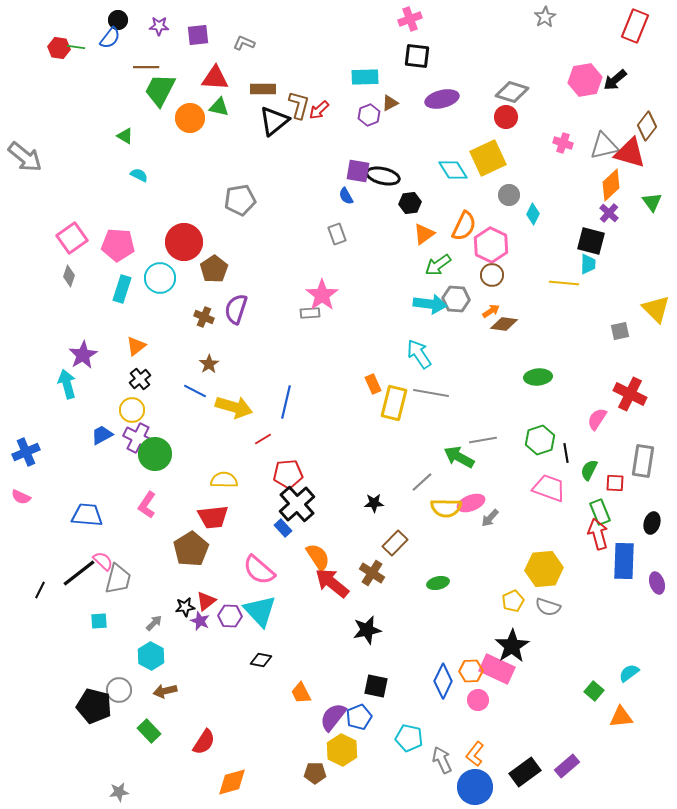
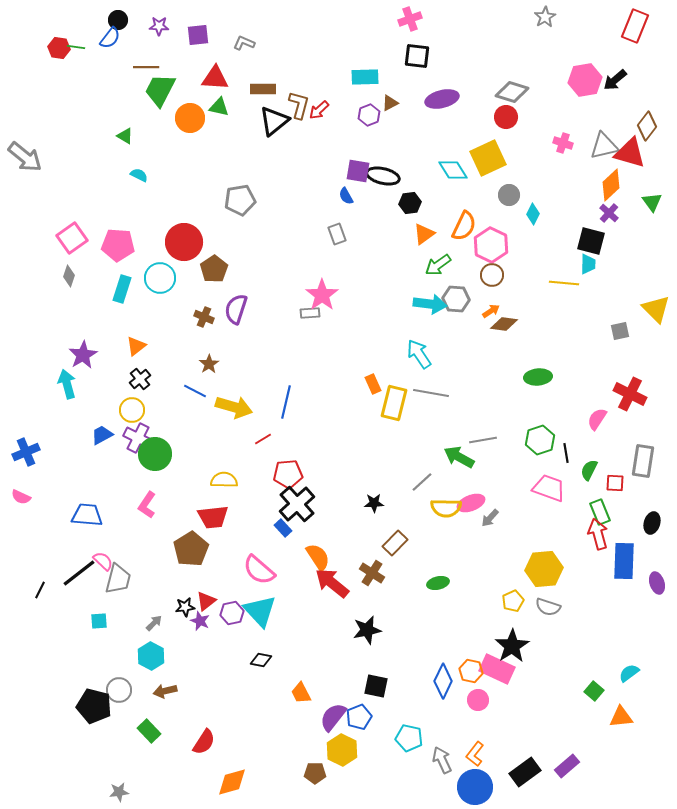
purple hexagon at (230, 616): moved 2 px right, 3 px up; rotated 15 degrees counterclockwise
orange hexagon at (471, 671): rotated 15 degrees clockwise
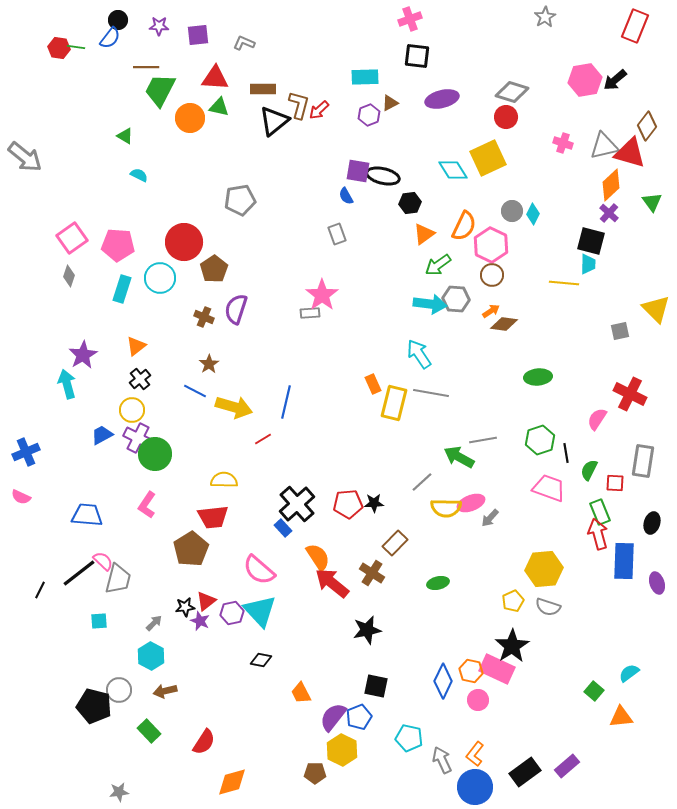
gray circle at (509, 195): moved 3 px right, 16 px down
red pentagon at (288, 474): moved 60 px right, 30 px down
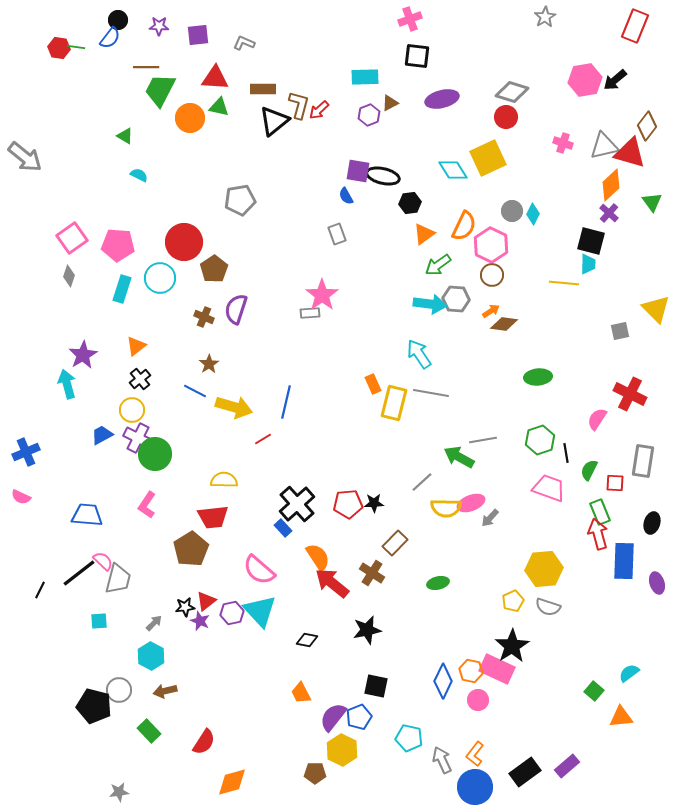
black diamond at (261, 660): moved 46 px right, 20 px up
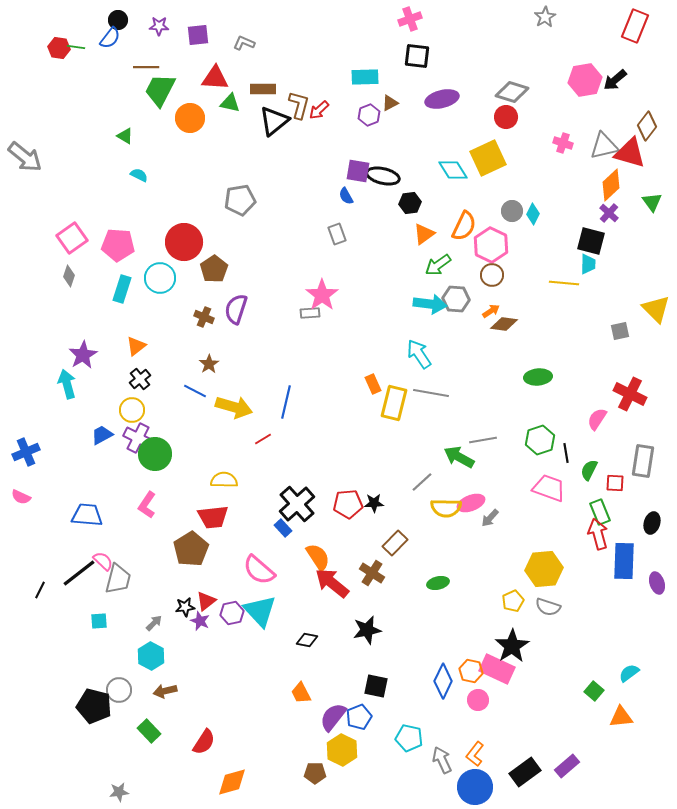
green triangle at (219, 107): moved 11 px right, 4 px up
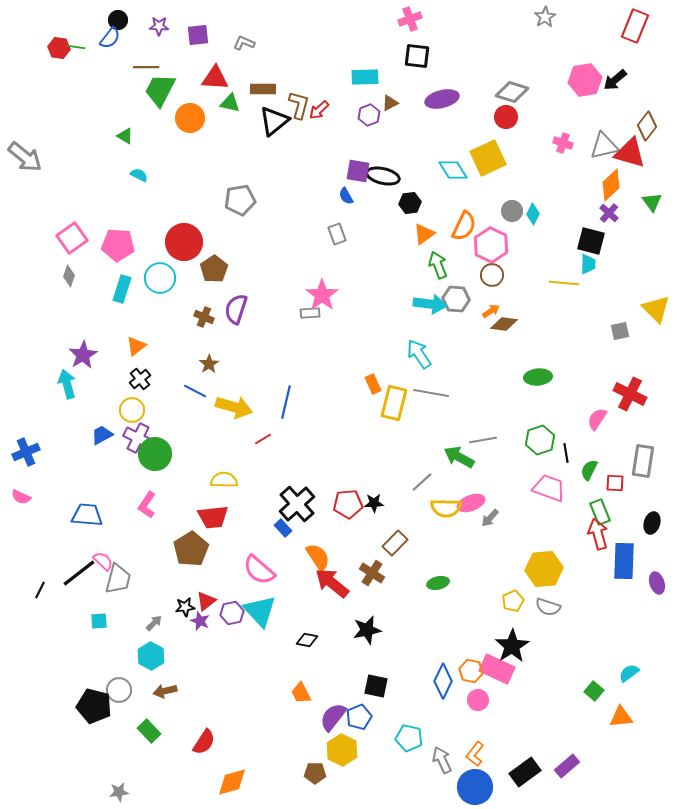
green arrow at (438, 265): rotated 104 degrees clockwise
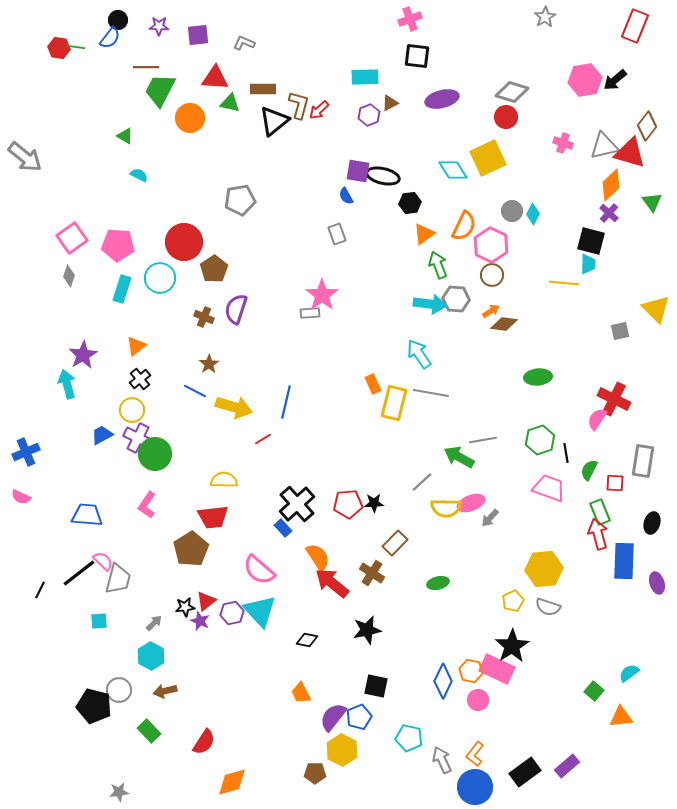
red cross at (630, 394): moved 16 px left, 5 px down
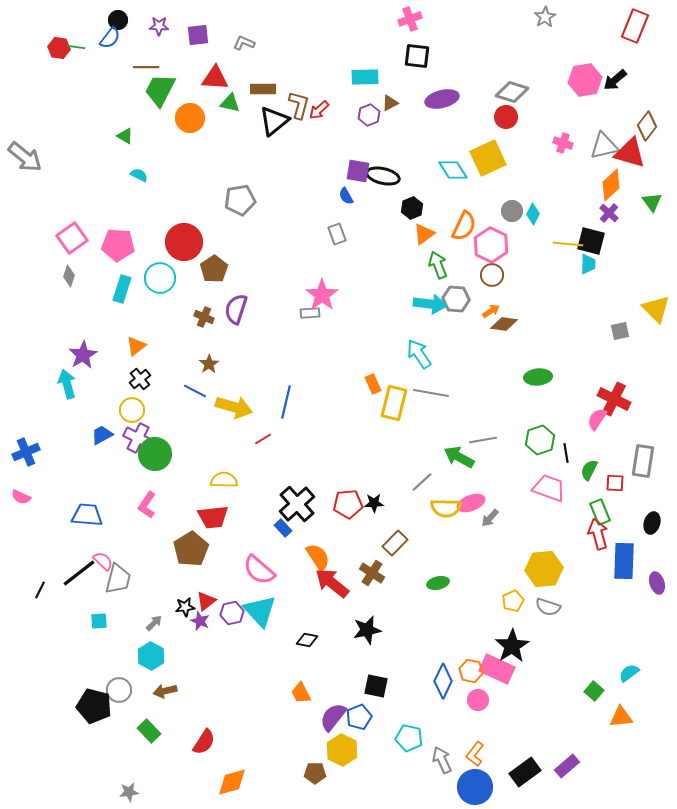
black hexagon at (410, 203): moved 2 px right, 5 px down; rotated 15 degrees counterclockwise
yellow line at (564, 283): moved 4 px right, 39 px up
gray star at (119, 792): moved 10 px right
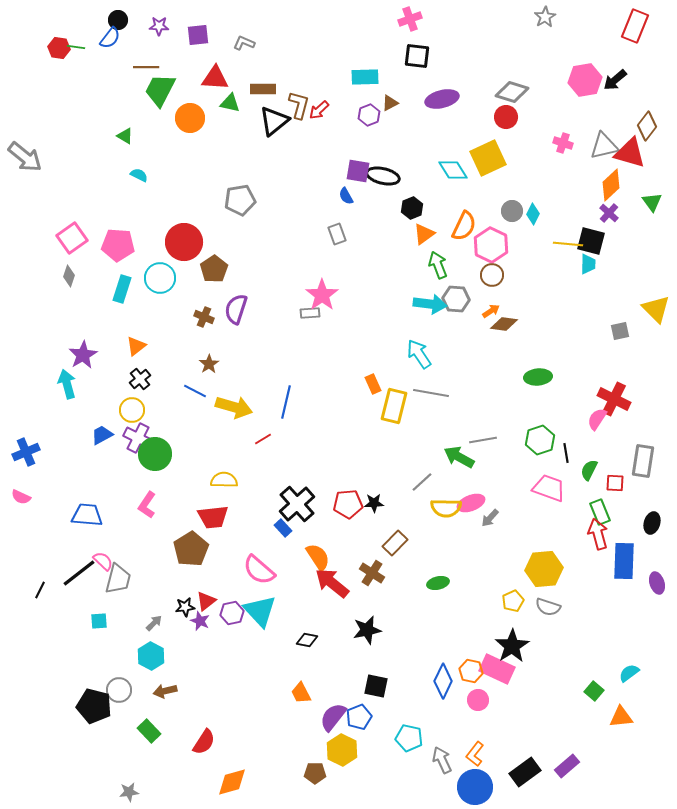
yellow rectangle at (394, 403): moved 3 px down
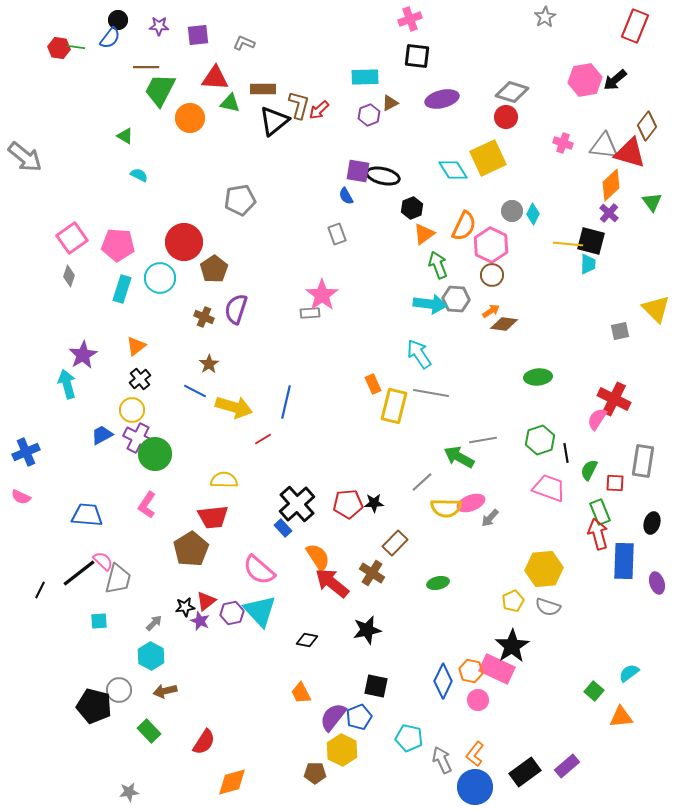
gray triangle at (604, 146): rotated 20 degrees clockwise
